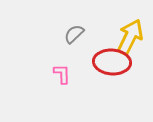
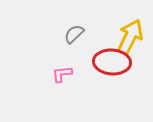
pink L-shape: rotated 95 degrees counterclockwise
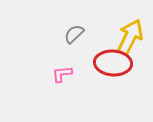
red ellipse: moved 1 px right, 1 px down
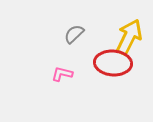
yellow arrow: moved 1 px left
pink L-shape: rotated 20 degrees clockwise
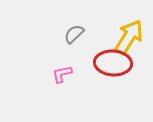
yellow arrow: rotated 6 degrees clockwise
pink L-shape: rotated 25 degrees counterclockwise
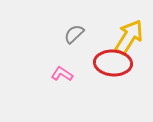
pink L-shape: rotated 45 degrees clockwise
